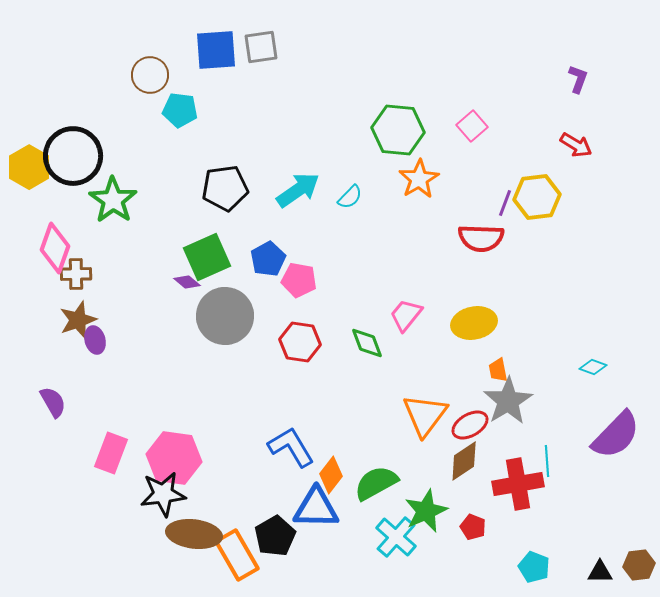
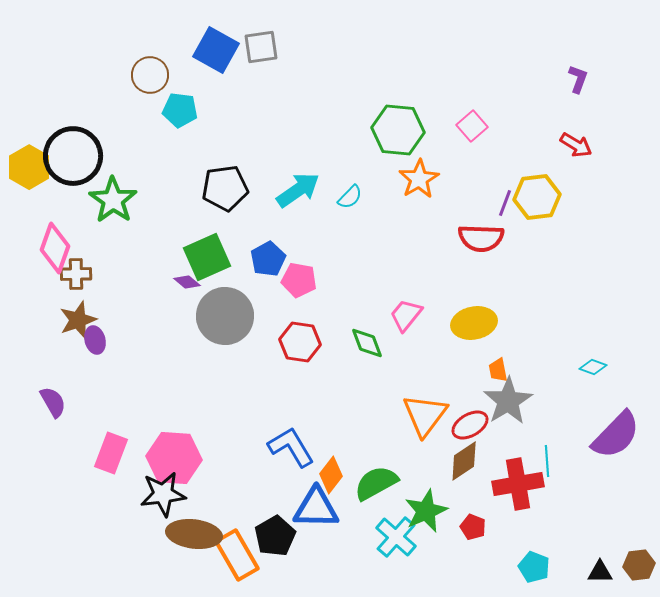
blue square at (216, 50): rotated 33 degrees clockwise
pink hexagon at (174, 458): rotated 4 degrees counterclockwise
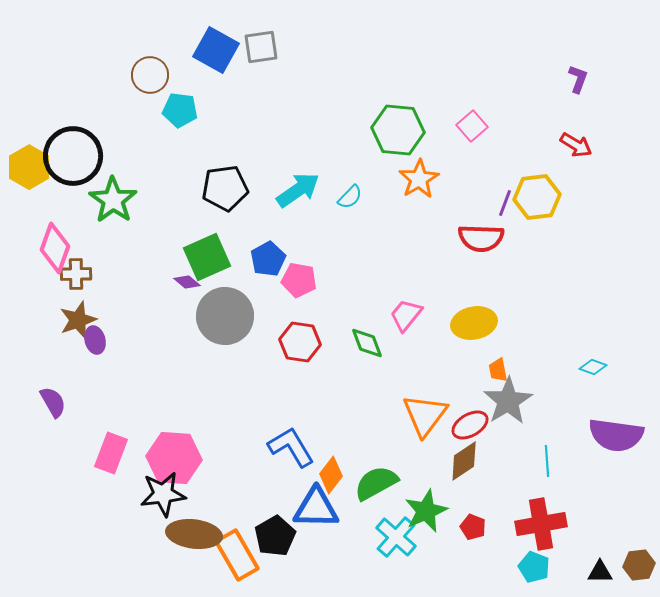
purple semicircle at (616, 435): rotated 54 degrees clockwise
red cross at (518, 484): moved 23 px right, 40 px down
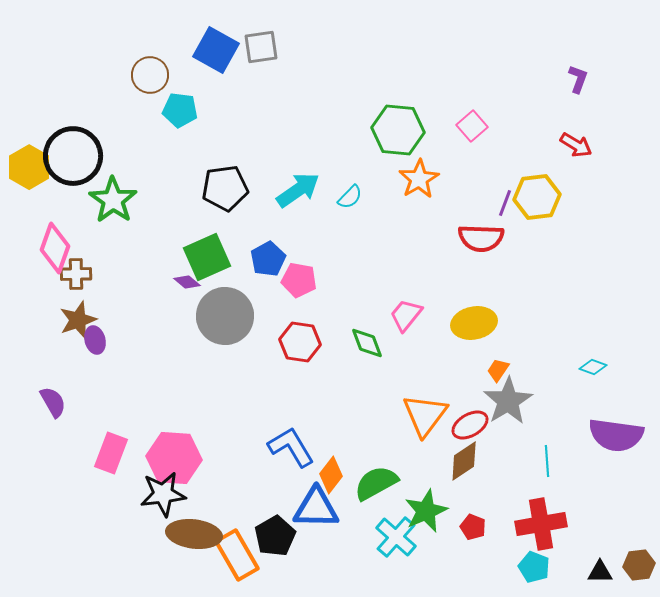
orange trapezoid at (498, 370): rotated 45 degrees clockwise
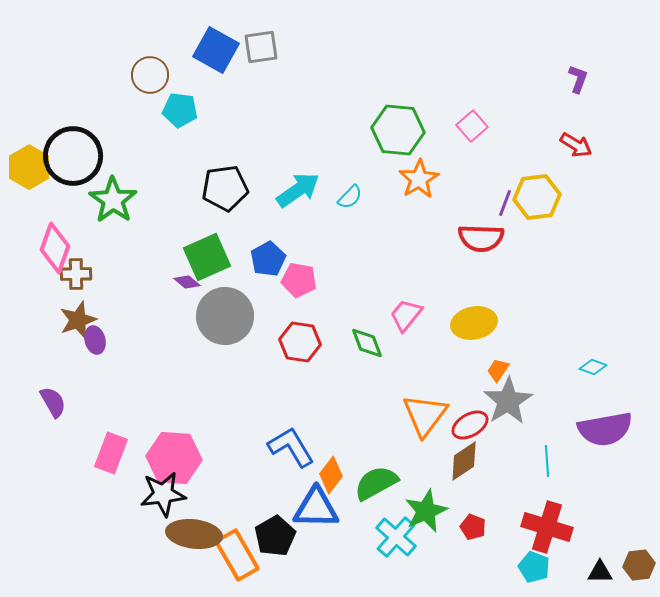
purple semicircle at (616, 435): moved 11 px left, 6 px up; rotated 18 degrees counterclockwise
red cross at (541, 524): moved 6 px right, 3 px down; rotated 27 degrees clockwise
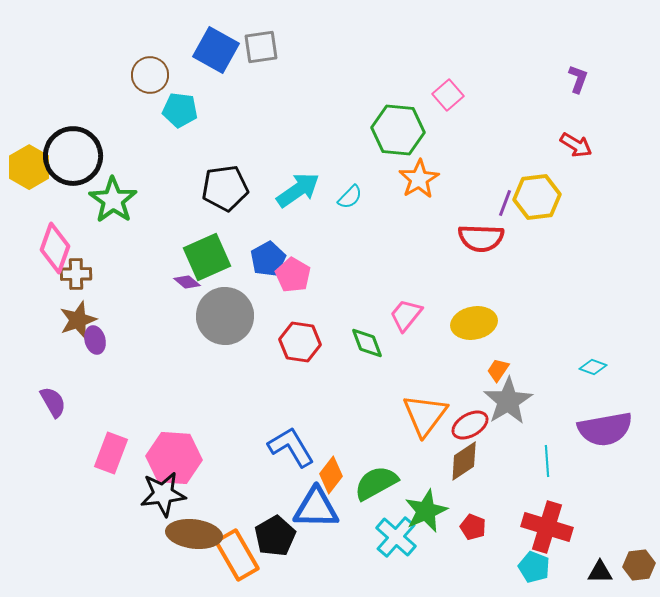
pink square at (472, 126): moved 24 px left, 31 px up
pink pentagon at (299, 280): moved 6 px left, 5 px up; rotated 20 degrees clockwise
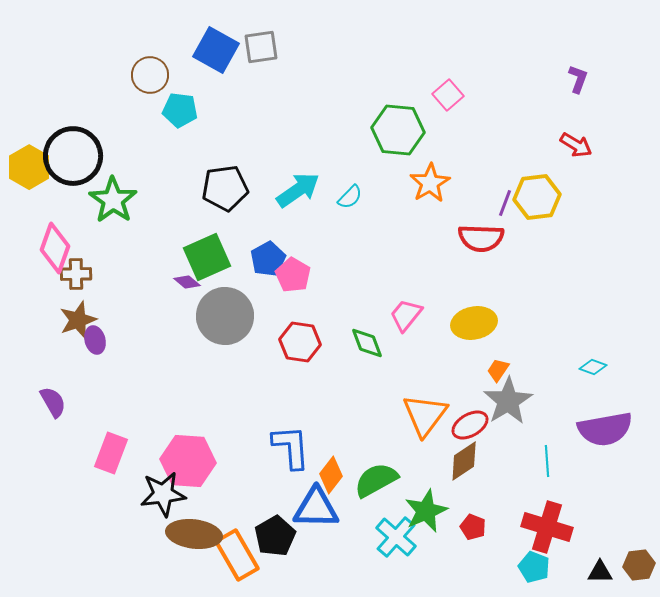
orange star at (419, 179): moved 11 px right, 4 px down
blue L-shape at (291, 447): rotated 27 degrees clockwise
pink hexagon at (174, 458): moved 14 px right, 3 px down
green semicircle at (376, 483): moved 3 px up
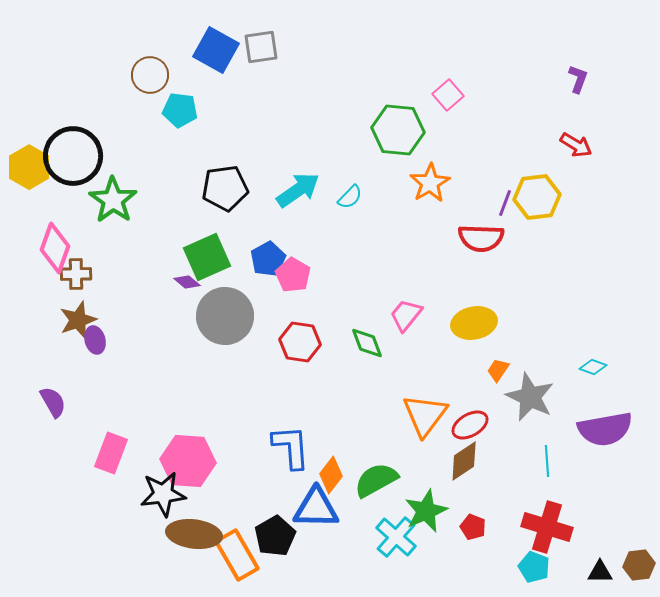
gray star at (508, 401): moved 22 px right, 4 px up; rotated 15 degrees counterclockwise
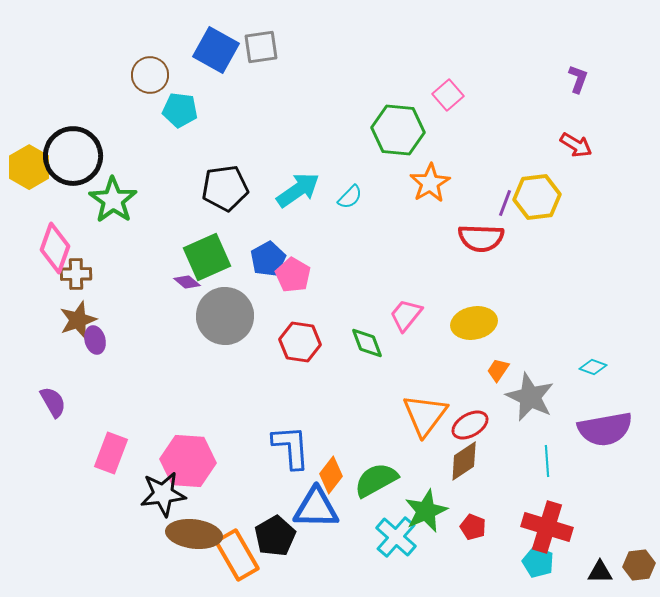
cyan pentagon at (534, 567): moved 4 px right, 5 px up
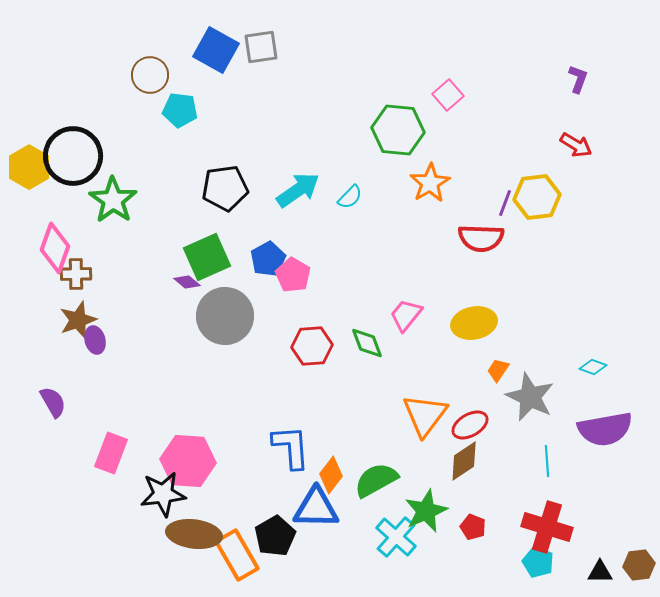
red hexagon at (300, 342): moved 12 px right, 4 px down; rotated 12 degrees counterclockwise
